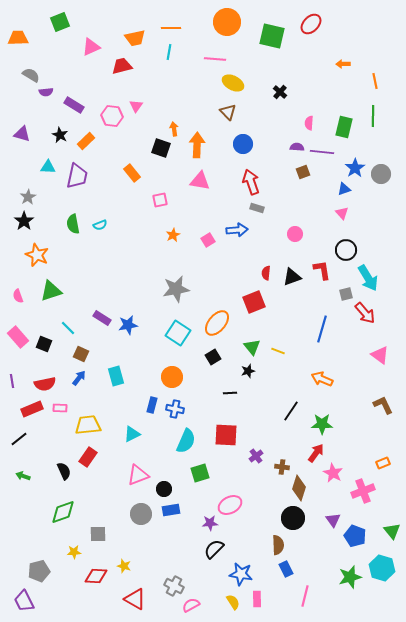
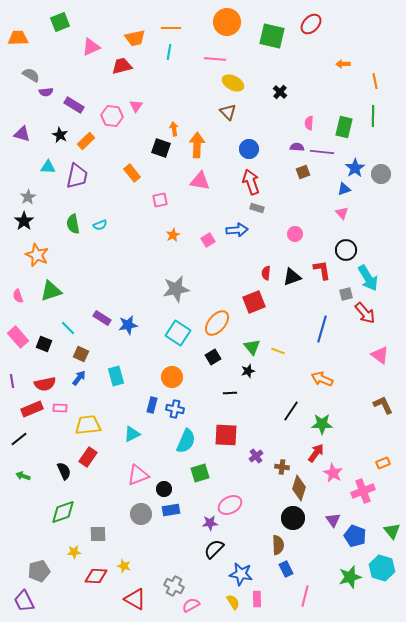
blue circle at (243, 144): moved 6 px right, 5 px down
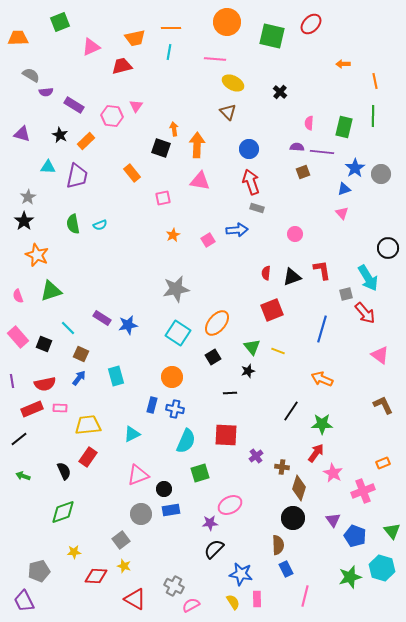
pink square at (160, 200): moved 3 px right, 2 px up
black circle at (346, 250): moved 42 px right, 2 px up
red square at (254, 302): moved 18 px right, 8 px down
gray square at (98, 534): moved 23 px right, 6 px down; rotated 36 degrees counterclockwise
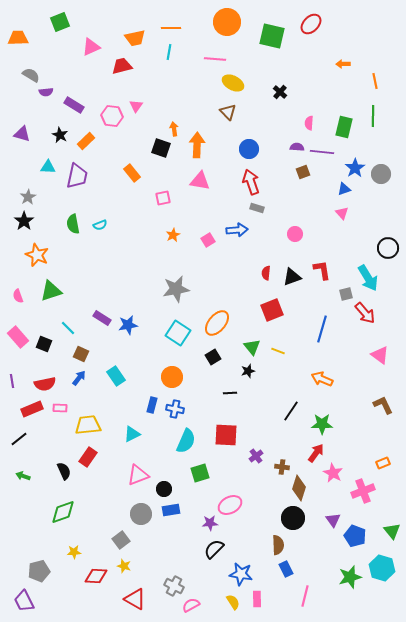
cyan rectangle at (116, 376): rotated 18 degrees counterclockwise
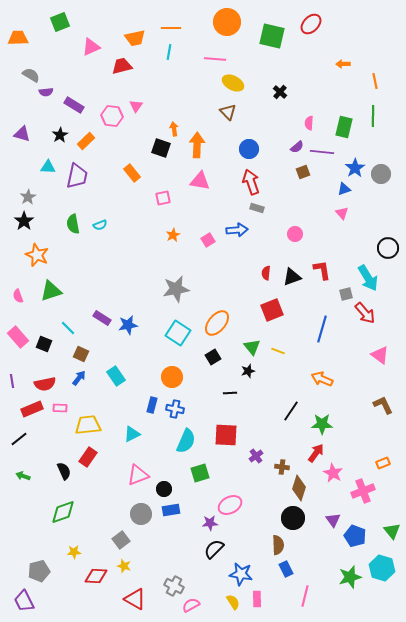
black star at (60, 135): rotated 14 degrees clockwise
purple semicircle at (297, 147): rotated 136 degrees clockwise
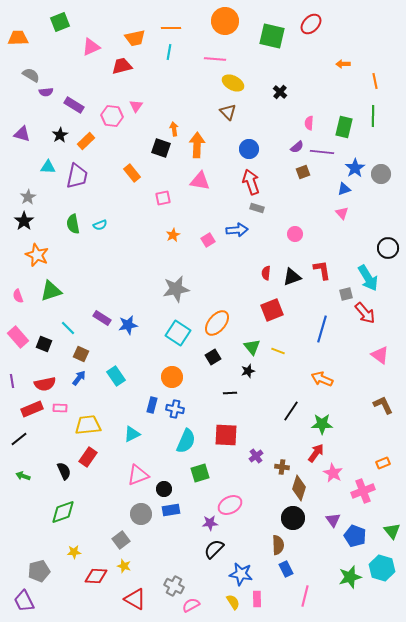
orange circle at (227, 22): moved 2 px left, 1 px up
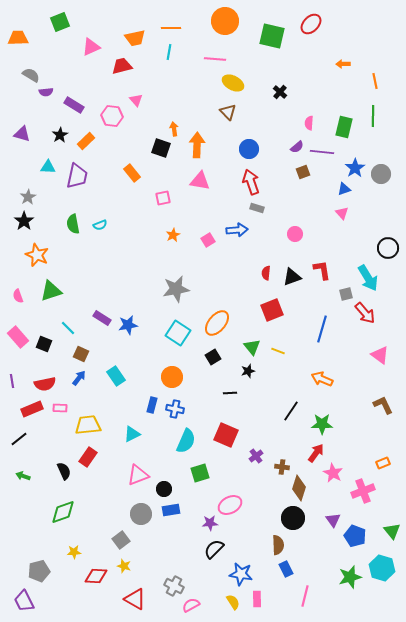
pink triangle at (136, 106): moved 6 px up; rotated 16 degrees counterclockwise
red square at (226, 435): rotated 20 degrees clockwise
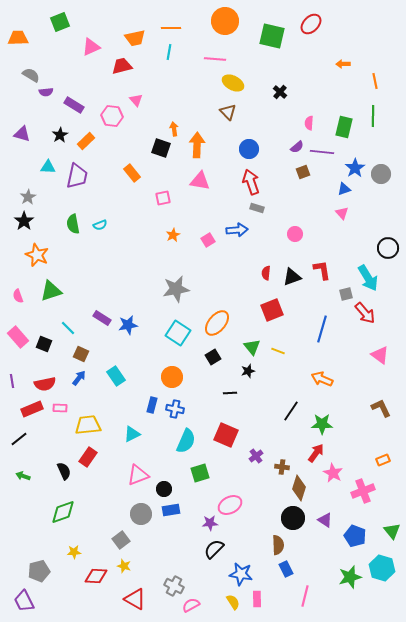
brown L-shape at (383, 405): moved 2 px left, 3 px down
orange rectangle at (383, 463): moved 3 px up
purple triangle at (333, 520): moved 8 px left; rotated 21 degrees counterclockwise
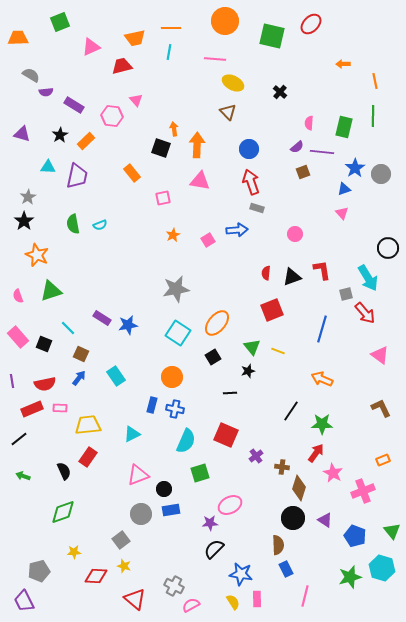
red triangle at (135, 599): rotated 10 degrees clockwise
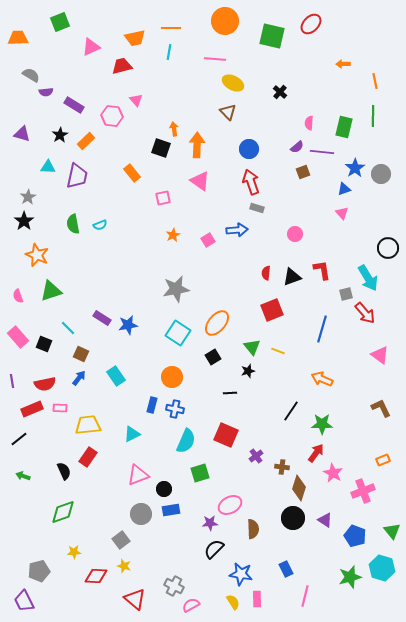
pink triangle at (200, 181): rotated 25 degrees clockwise
brown semicircle at (278, 545): moved 25 px left, 16 px up
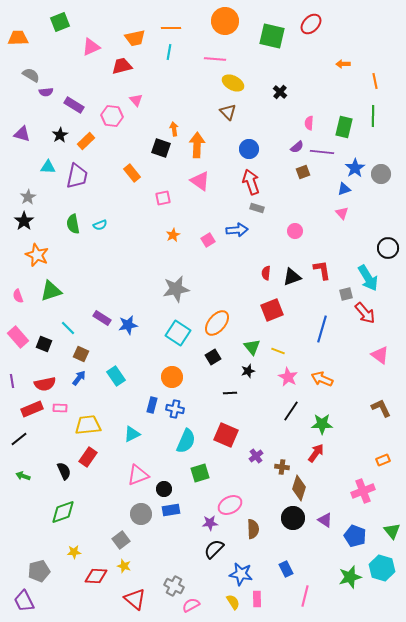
pink circle at (295, 234): moved 3 px up
pink star at (333, 473): moved 45 px left, 96 px up
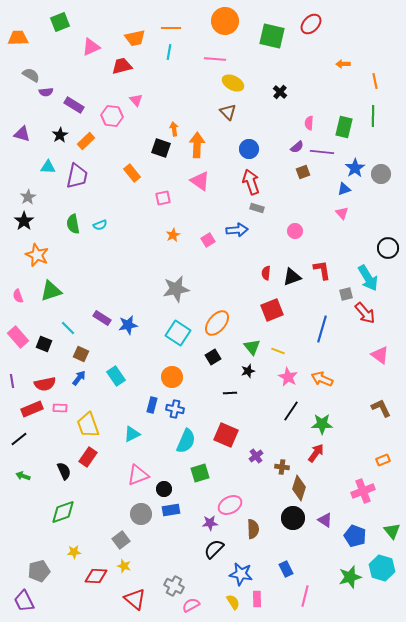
yellow trapezoid at (88, 425): rotated 104 degrees counterclockwise
